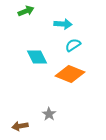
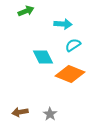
cyan diamond: moved 6 px right
gray star: moved 1 px right
brown arrow: moved 14 px up
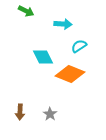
green arrow: rotated 49 degrees clockwise
cyan semicircle: moved 6 px right, 1 px down
brown arrow: rotated 77 degrees counterclockwise
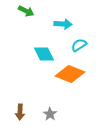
cyan semicircle: moved 1 px up
cyan diamond: moved 1 px right, 3 px up
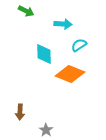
cyan diamond: rotated 25 degrees clockwise
gray star: moved 4 px left, 16 px down
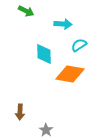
orange diamond: rotated 12 degrees counterclockwise
